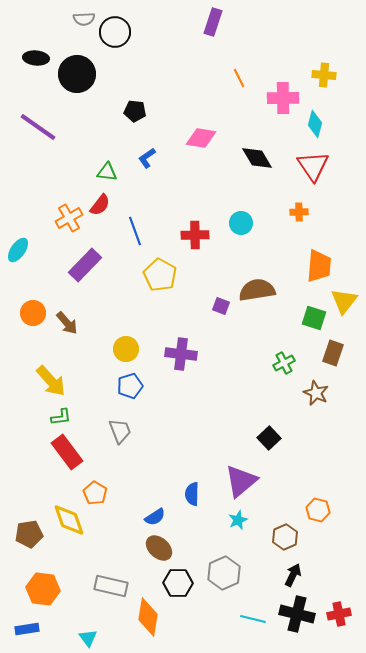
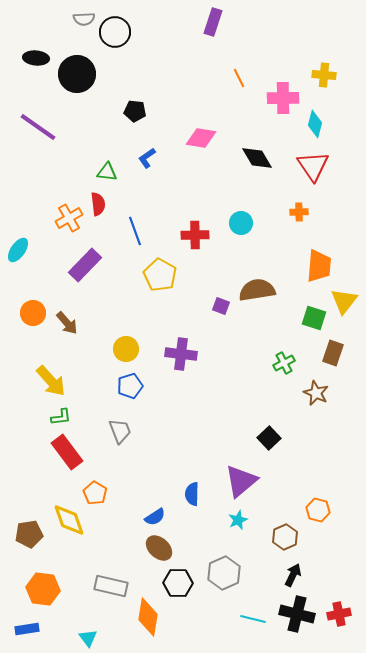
red semicircle at (100, 205): moved 2 px left, 1 px up; rotated 45 degrees counterclockwise
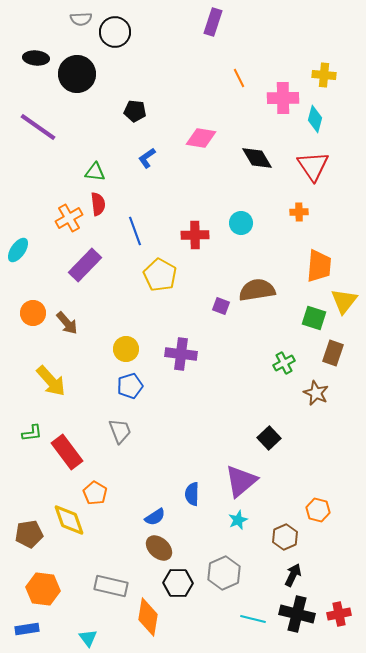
gray semicircle at (84, 19): moved 3 px left
cyan diamond at (315, 124): moved 5 px up
green triangle at (107, 172): moved 12 px left
green L-shape at (61, 417): moved 29 px left, 16 px down
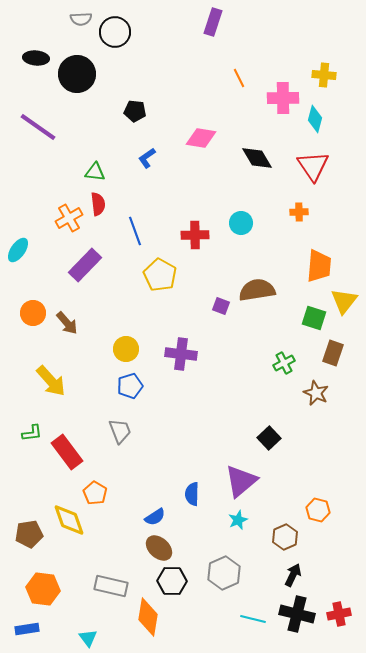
black hexagon at (178, 583): moved 6 px left, 2 px up
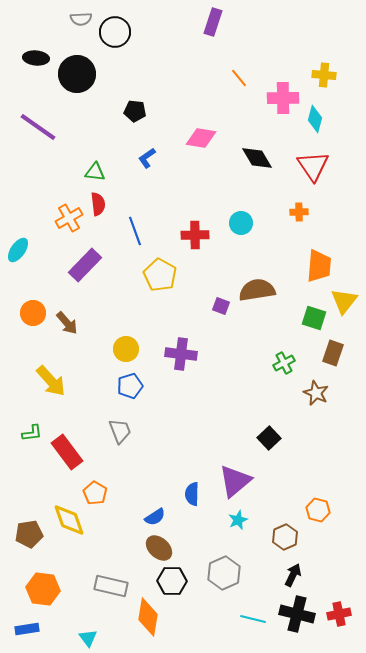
orange line at (239, 78): rotated 12 degrees counterclockwise
purple triangle at (241, 481): moved 6 px left
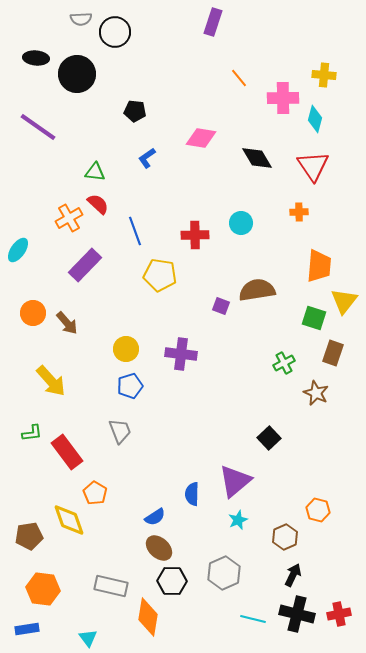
red semicircle at (98, 204): rotated 40 degrees counterclockwise
yellow pentagon at (160, 275): rotated 20 degrees counterclockwise
brown pentagon at (29, 534): moved 2 px down
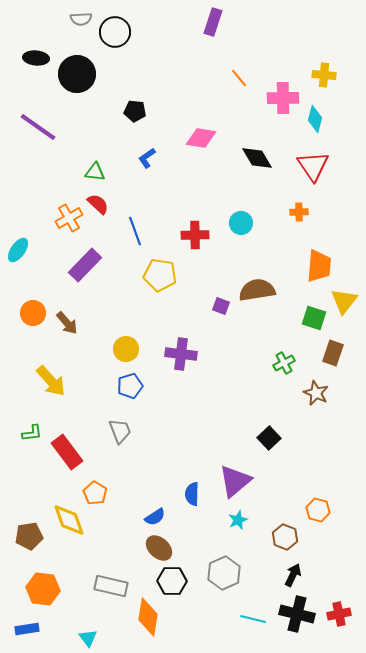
brown hexagon at (285, 537): rotated 15 degrees counterclockwise
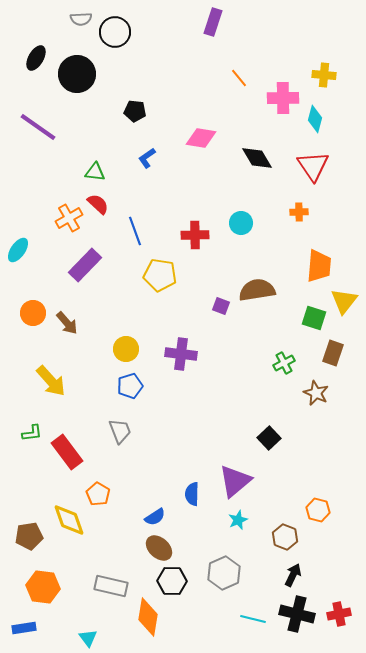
black ellipse at (36, 58): rotated 65 degrees counterclockwise
orange pentagon at (95, 493): moved 3 px right, 1 px down
orange hexagon at (43, 589): moved 2 px up
blue rectangle at (27, 629): moved 3 px left, 1 px up
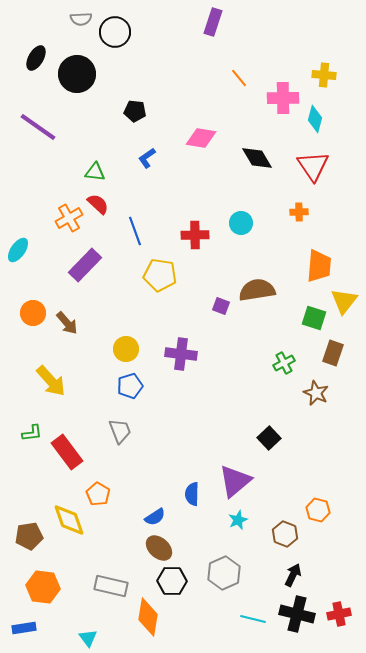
brown hexagon at (285, 537): moved 3 px up
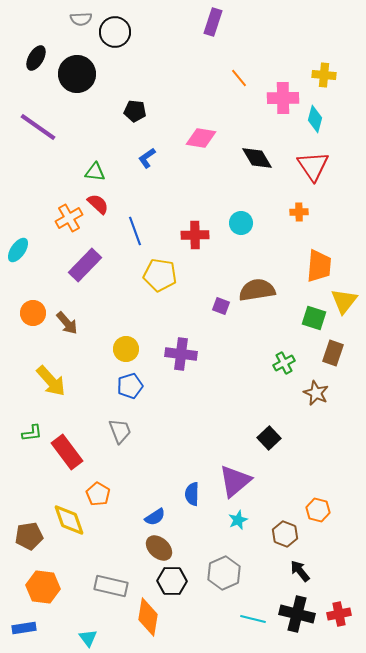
black arrow at (293, 575): moved 7 px right, 4 px up; rotated 65 degrees counterclockwise
